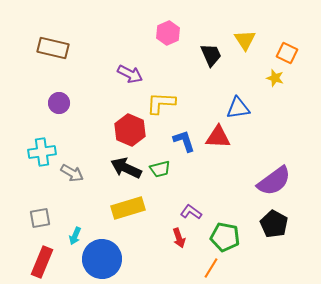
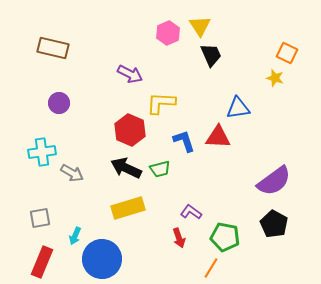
yellow triangle: moved 45 px left, 14 px up
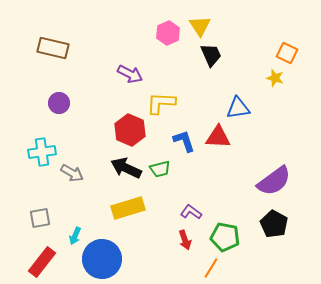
red arrow: moved 6 px right, 2 px down
red rectangle: rotated 16 degrees clockwise
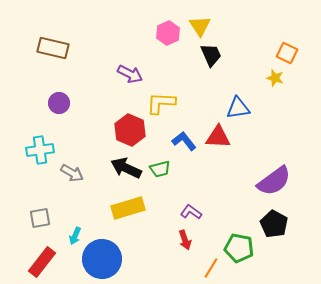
blue L-shape: rotated 20 degrees counterclockwise
cyan cross: moved 2 px left, 2 px up
green pentagon: moved 14 px right, 11 px down
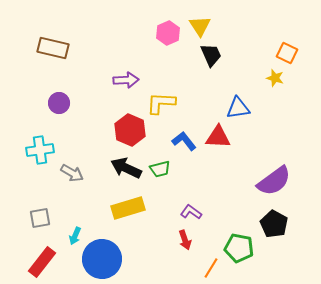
purple arrow: moved 4 px left, 6 px down; rotated 30 degrees counterclockwise
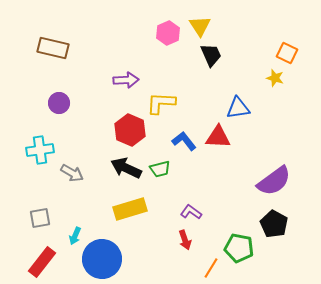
yellow rectangle: moved 2 px right, 1 px down
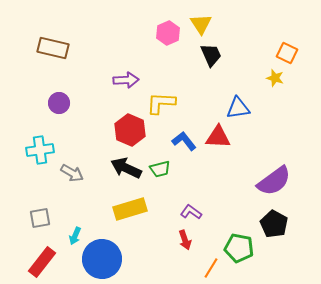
yellow triangle: moved 1 px right, 2 px up
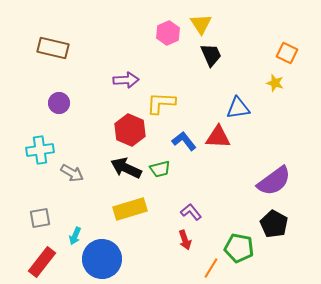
yellow star: moved 5 px down
purple L-shape: rotated 15 degrees clockwise
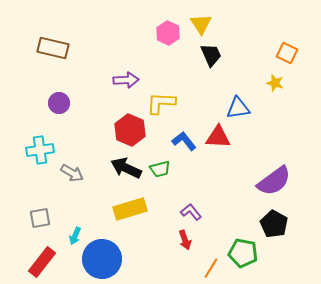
pink hexagon: rotated 10 degrees counterclockwise
green pentagon: moved 4 px right, 5 px down
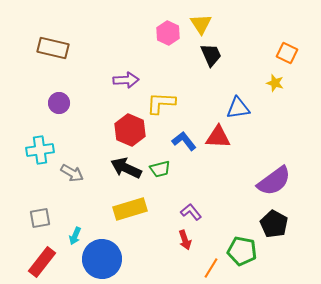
green pentagon: moved 1 px left, 2 px up
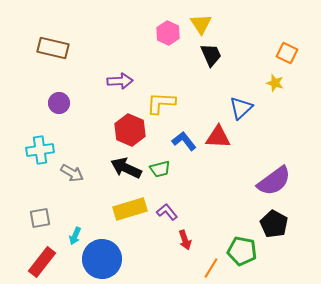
purple arrow: moved 6 px left, 1 px down
blue triangle: moved 3 px right; rotated 35 degrees counterclockwise
purple L-shape: moved 24 px left
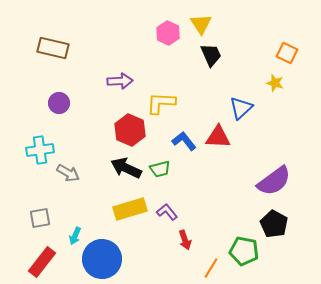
gray arrow: moved 4 px left
green pentagon: moved 2 px right
